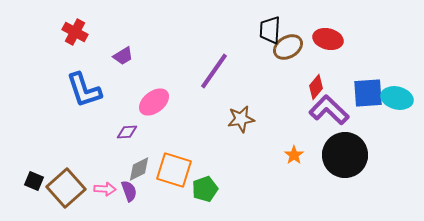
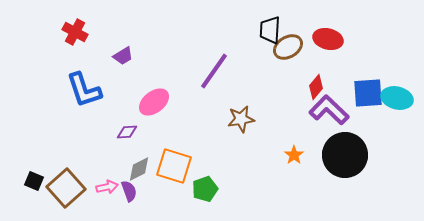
orange square: moved 4 px up
pink arrow: moved 2 px right, 2 px up; rotated 15 degrees counterclockwise
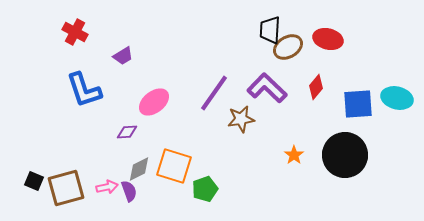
purple line: moved 22 px down
blue square: moved 10 px left, 11 px down
purple L-shape: moved 62 px left, 22 px up
brown square: rotated 27 degrees clockwise
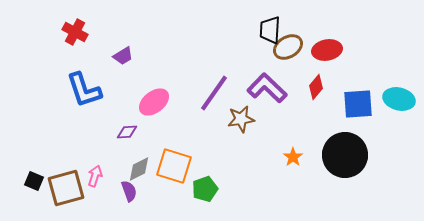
red ellipse: moved 1 px left, 11 px down; rotated 24 degrees counterclockwise
cyan ellipse: moved 2 px right, 1 px down
orange star: moved 1 px left, 2 px down
pink arrow: moved 12 px left, 11 px up; rotated 60 degrees counterclockwise
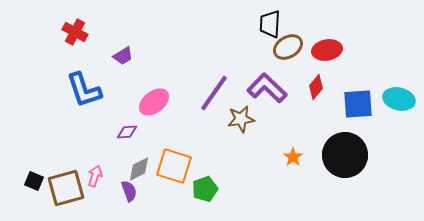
black trapezoid: moved 6 px up
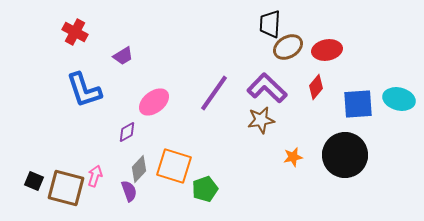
brown star: moved 20 px right, 1 px down
purple diamond: rotated 25 degrees counterclockwise
orange star: rotated 24 degrees clockwise
gray diamond: rotated 20 degrees counterclockwise
brown square: rotated 30 degrees clockwise
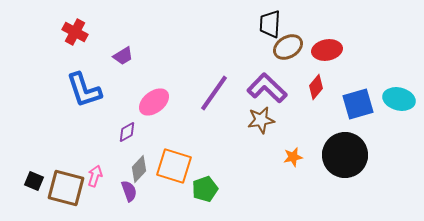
blue square: rotated 12 degrees counterclockwise
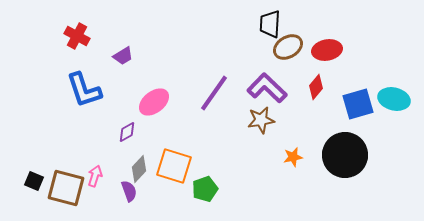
red cross: moved 2 px right, 4 px down
cyan ellipse: moved 5 px left
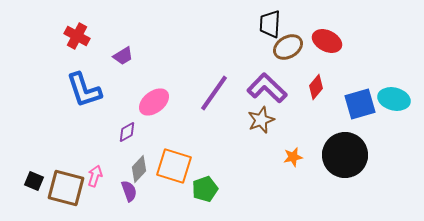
red ellipse: moved 9 px up; rotated 36 degrees clockwise
blue square: moved 2 px right
brown star: rotated 12 degrees counterclockwise
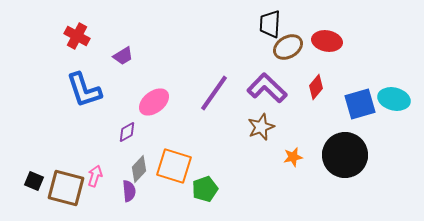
red ellipse: rotated 16 degrees counterclockwise
brown star: moved 7 px down
purple semicircle: rotated 15 degrees clockwise
